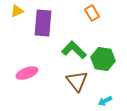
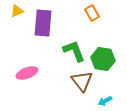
green L-shape: moved 1 px down; rotated 25 degrees clockwise
brown triangle: moved 5 px right
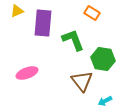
orange rectangle: rotated 28 degrees counterclockwise
green L-shape: moved 1 px left, 11 px up
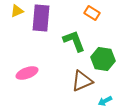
purple rectangle: moved 2 px left, 5 px up
green L-shape: moved 1 px right, 1 px down
brown triangle: rotated 45 degrees clockwise
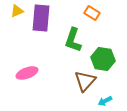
green L-shape: moved 1 px left, 1 px up; rotated 140 degrees counterclockwise
brown triangle: moved 3 px right; rotated 25 degrees counterclockwise
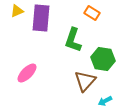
pink ellipse: rotated 25 degrees counterclockwise
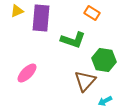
green L-shape: rotated 90 degrees counterclockwise
green hexagon: moved 1 px right, 1 px down
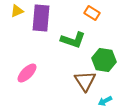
brown triangle: rotated 15 degrees counterclockwise
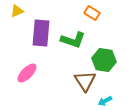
purple rectangle: moved 15 px down
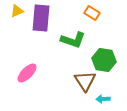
purple rectangle: moved 15 px up
cyan arrow: moved 2 px left, 2 px up; rotated 24 degrees clockwise
